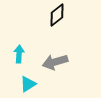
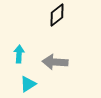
gray arrow: rotated 20 degrees clockwise
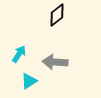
cyan arrow: rotated 30 degrees clockwise
cyan triangle: moved 1 px right, 3 px up
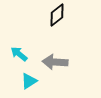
cyan arrow: rotated 84 degrees counterclockwise
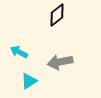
cyan arrow: moved 2 px up; rotated 12 degrees counterclockwise
gray arrow: moved 5 px right; rotated 15 degrees counterclockwise
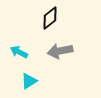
black diamond: moved 7 px left, 3 px down
gray arrow: moved 11 px up
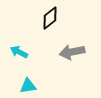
gray arrow: moved 12 px right, 1 px down
cyan triangle: moved 1 px left, 5 px down; rotated 24 degrees clockwise
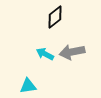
black diamond: moved 5 px right, 1 px up
cyan arrow: moved 26 px right, 2 px down
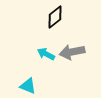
cyan arrow: moved 1 px right
cyan triangle: rotated 30 degrees clockwise
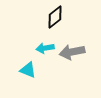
cyan arrow: moved 1 px left, 6 px up; rotated 36 degrees counterclockwise
cyan triangle: moved 16 px up
